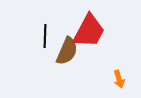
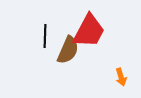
brown semicircle: moved 1 px right, 1 px up
orange arrow: moved 2 px right, 2 px up
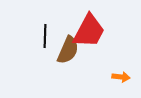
orange arrow: rotated 66 degrees counterclockwise
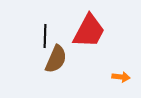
brown semicircle: moved 12 px left, 9 px down
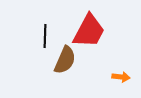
brown semicircle: moved 9 px right, 1 px down
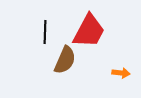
black line: moved 4 px up
orange arrow: moved 4 px up
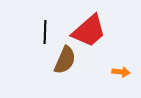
red trapezoid: rotated 21 degrees clockwise
orange arrow: moved 1 px up
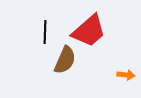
orange arrow: moved 5 px right, 3 px down
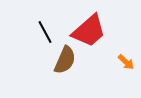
black line: rotated 30 degrees counterclockwise
orange arrow: moved 13 px up; rotated 36 degrees clockwise
